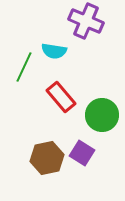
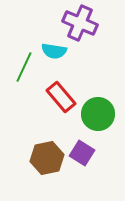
purple cross: moved 6 px left, 2 px down
green circle: moved 4 px left, 1 px up
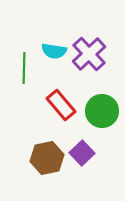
purple cross: moved 9 px right, 31 px down; rotated 24 degrees clockwise
green line: moved 1 px down; rotated 24 degrees counterclockwise
red rectangle: moved 8 px down
green circle: moved 4 px right, 3 px up
purple square: rotated 15 degrees clockwise
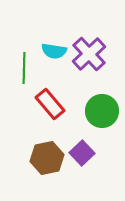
red rectangle: moved 11 px left, 1 px up
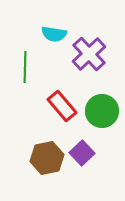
cyan semicircle: moved 17 px up
green line: moved 1 px right, 1 px up
red rectangle: moved 12 px right, 2 px down
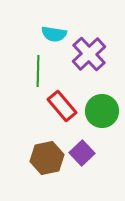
green line: moved 13 px right, 4 px down
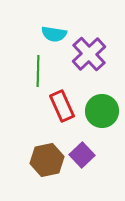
red rectangle: rotated 16 degrees clockwise
purple square: moved 2 px down
brown hexagon: moved 2 px down
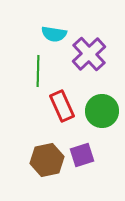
purple square: rotated 25 degrees clockwise
